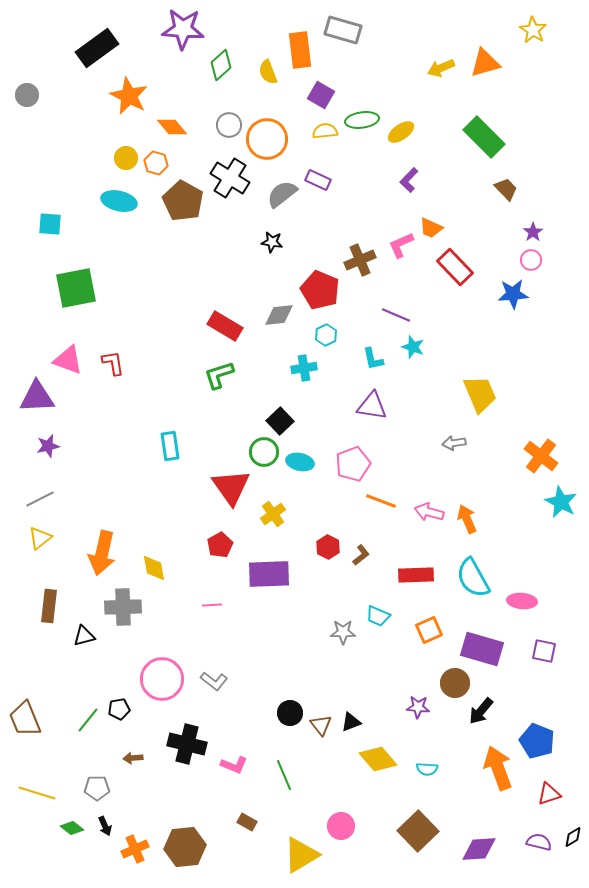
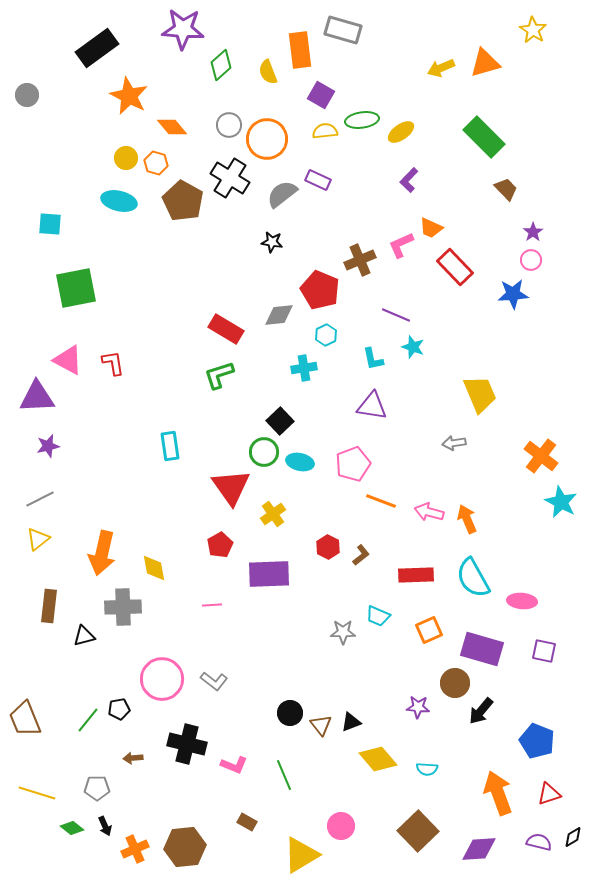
red rectangle at (225, 326): moved 1 px right, 3 px down
pink triangle at (68, 360): rotated 8 degrees clockwise
yellow triangle at (40, 538): moved 2 px left, 1 px down
orange arrow at (498, 768): moved 25 px down
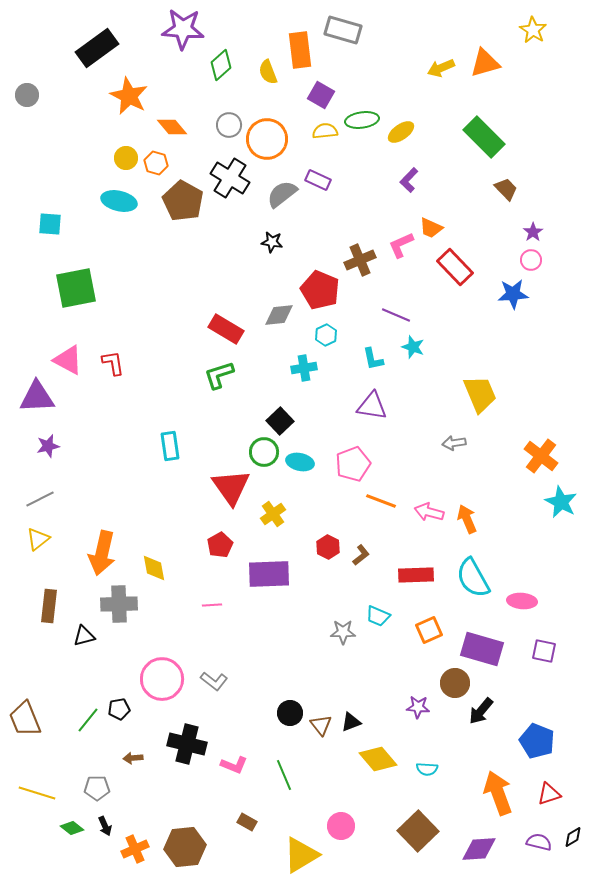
gray cross at (123, 607): moved 4 px left, 3 px up
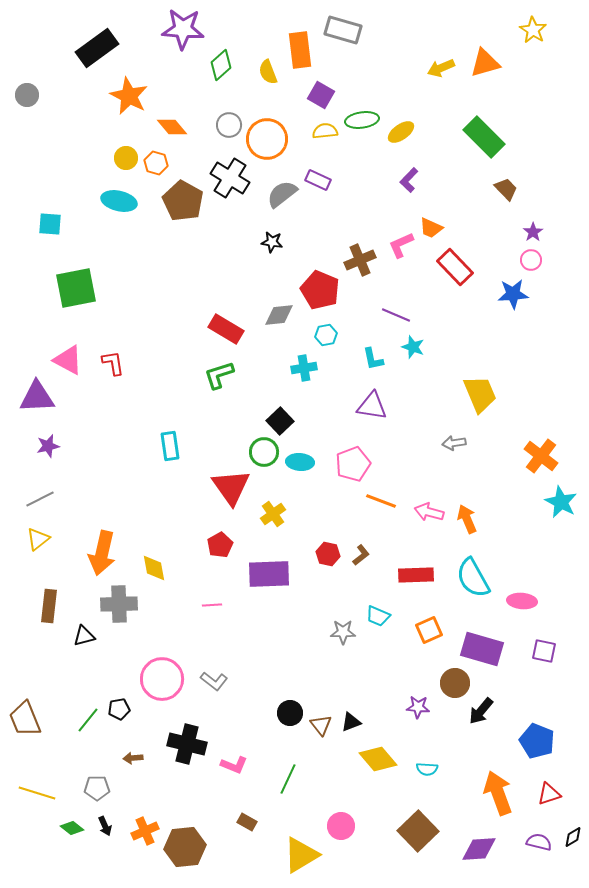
cyan hexagon at (326, 335): rotated 15 degrees clockwise
cyan ellipse at (300, 462): rotated 8 degrees counterclockwise
red hexagon at (328, 547): moved 7 px down; rotated 15 degrees counterclockwise
green line at (284, 775): moved 4 px right, 4 px down; rotated 48 degrees clockwise
orange cross at (135, 849): moved 10 px right, 18 px up
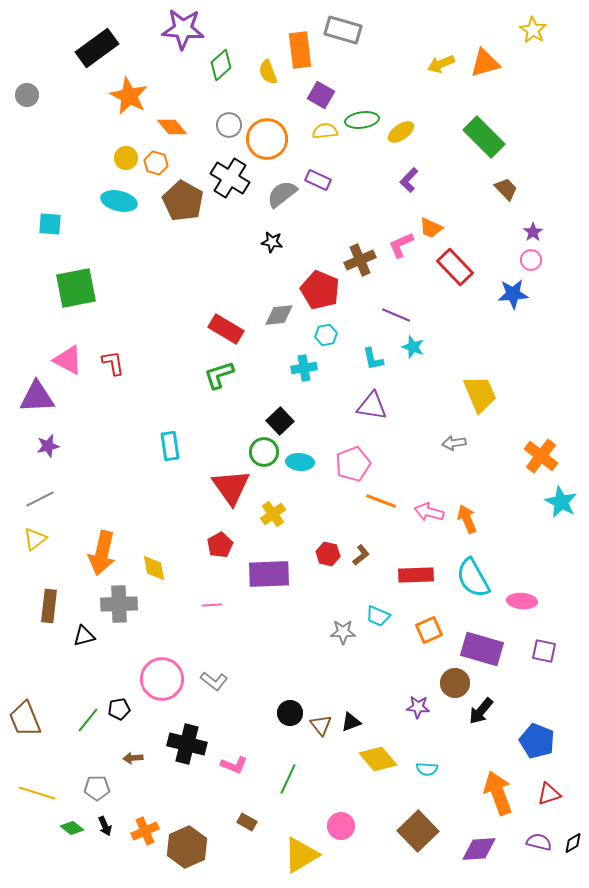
yellow arrow at (441, 68): moved 4 px up
yellow triangle at (38, 539): moved 3 px left
black diamond at (573, 837): moved 6 px down
brown hexagon at (185, 847): moved 2 px right; rotated 18 degrees counterclockwise
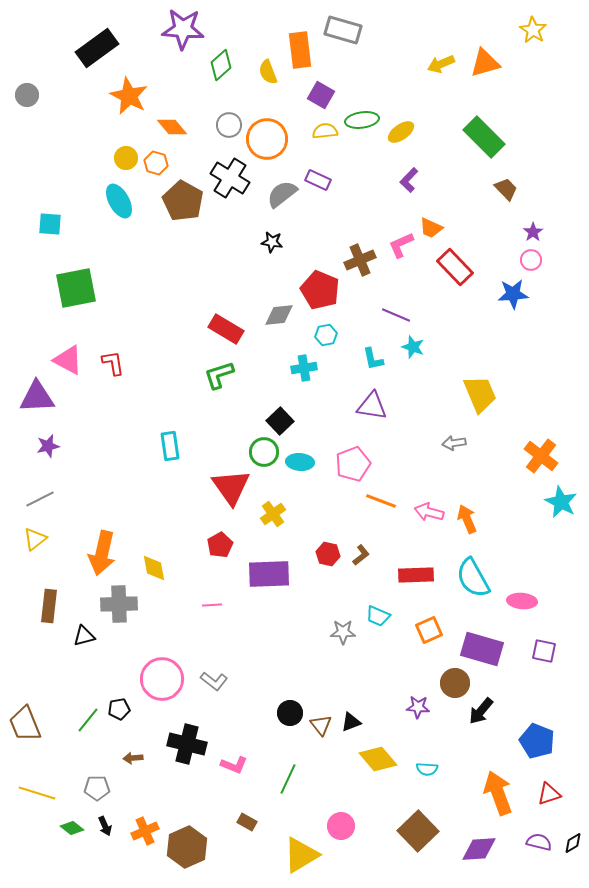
cyan ellipse at (119, 201): rotated 48 degrees clockwise
brown trapezoid at (25, 719): moved 5 px down
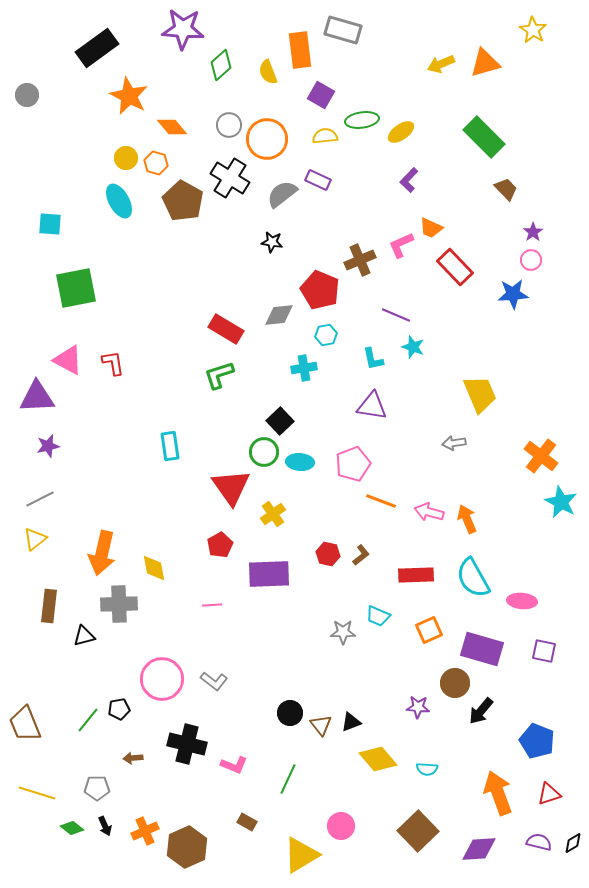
yellow semicircle at (325, 131): moved 5 px down
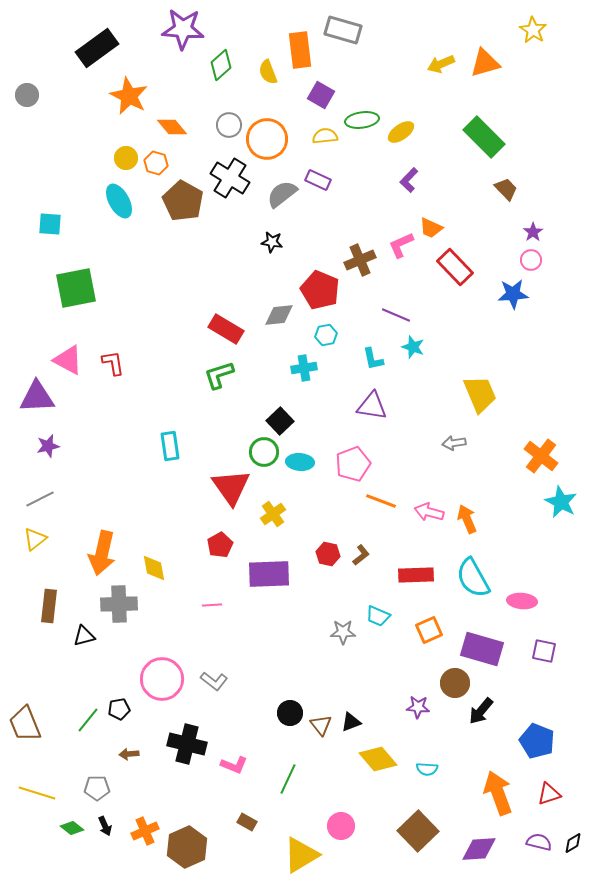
brown arrow at (133, 758): moved 4 px left, 4 px up
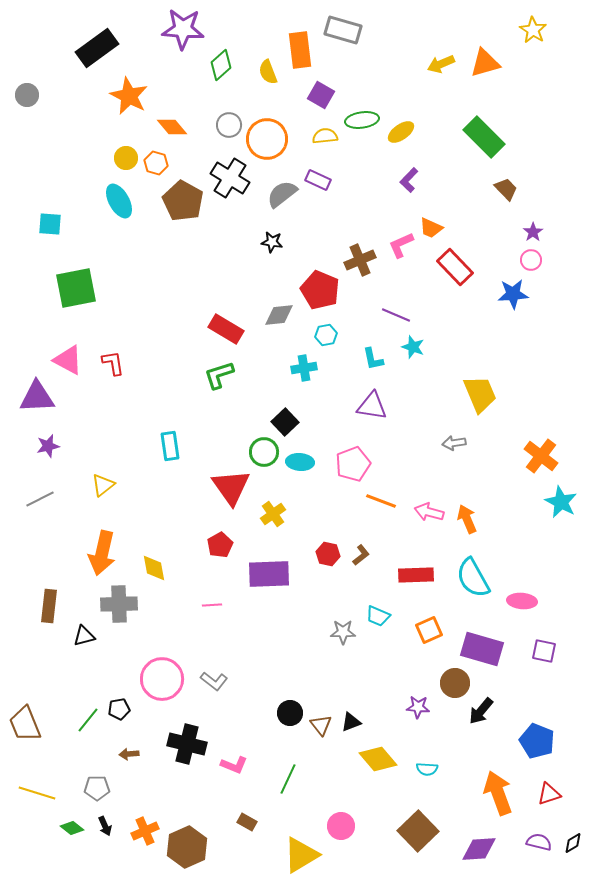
black square at (280, 421): moved 5 px right, 1 px down
yellow triangle at (35, 539): moved 68 px right, 54 px up
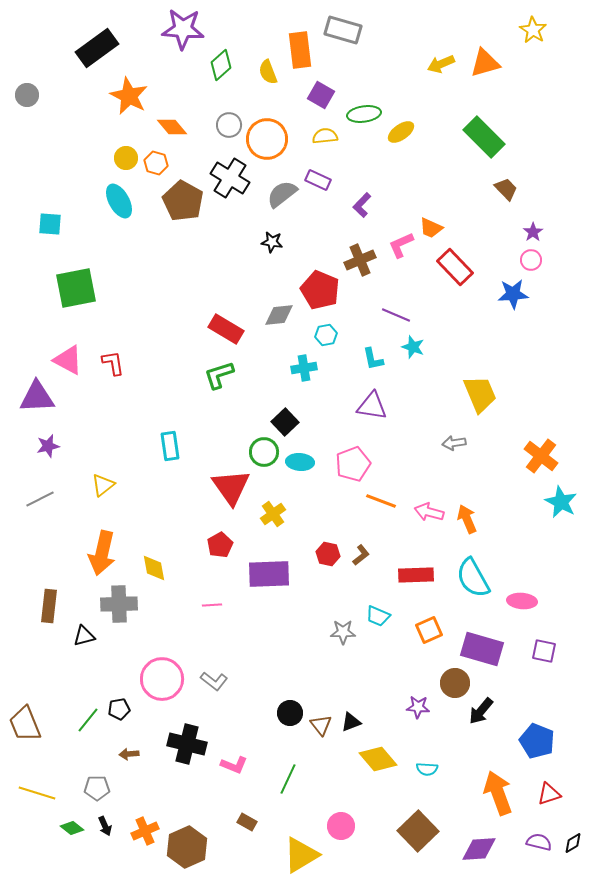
green ellipse at (362, 120): moved 2 px right, 6 px up
purple L-shape at (409, 180): moved 47 px left, 25 px down
